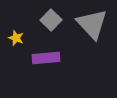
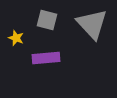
gray square: moved 4 px left; rotated 30 degrees counterclockwise
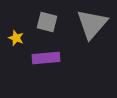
gray square: moved 2 px down
gray triangle: rotated 24 degrees clockwise
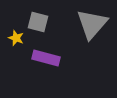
gray square: moved 9 px left
purple rectangle: rotated 20 degrees clockwise
